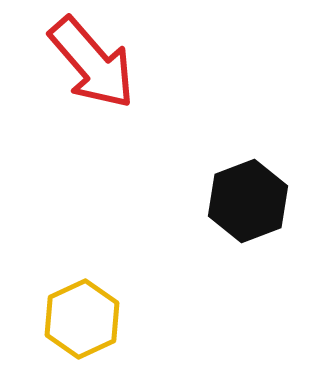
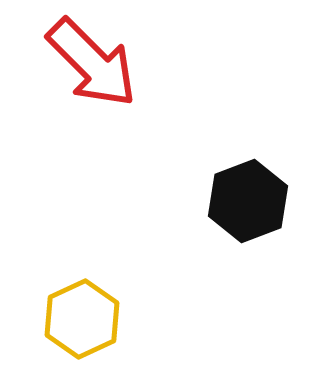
red arrow: rotated 4 degrees counterclockwise
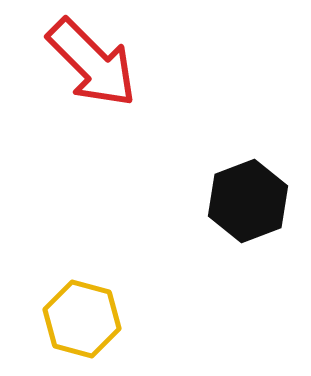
yellow hexagon: rotated 20 degrees counterclockwise
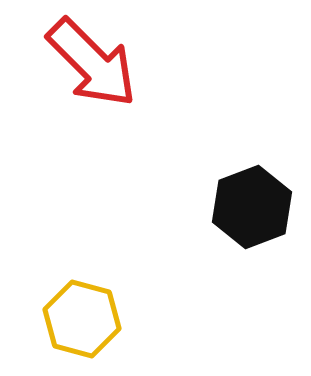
black hexagon: moved 4 px right, 6 px down
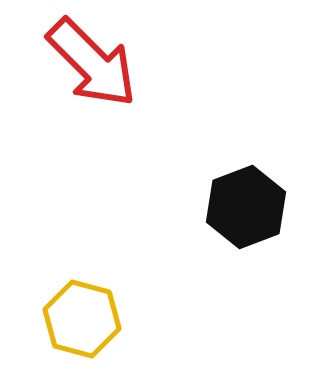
black hexagon: moved 6 px left
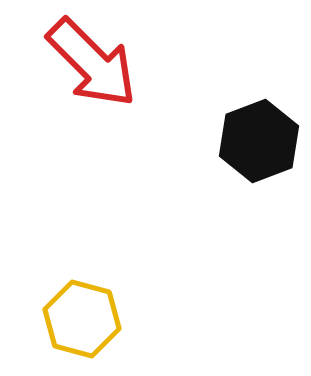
black hexagon: moved 13 px right, 66 px up
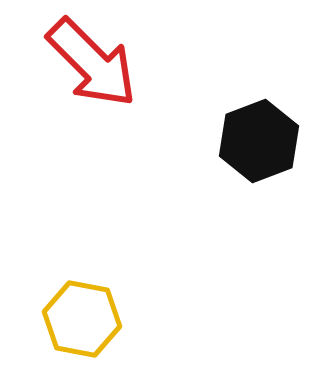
yellow hexagon: rotated 4 degrees counterclockwise
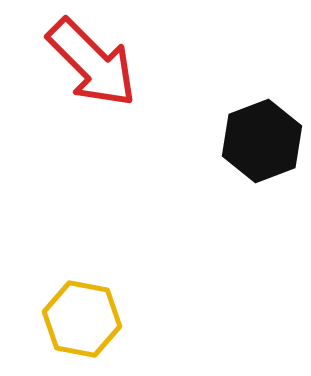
black hexagon: moved 3 px right
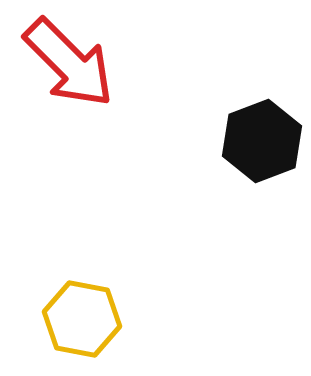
red arrow: moved 23 px left
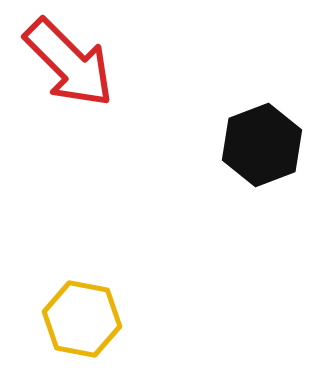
black hexagon: moved 4 px down
